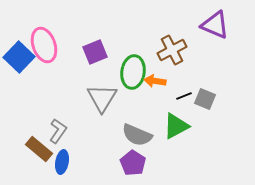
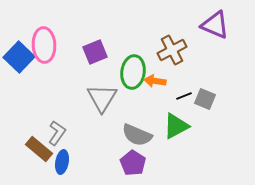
pink ellipse: rotated 16 degrees clockwise
gray L-shape: moved 1 px left, 2 px down
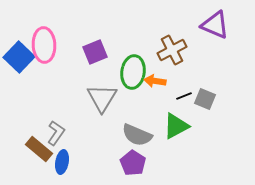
gray L-shape: moved 1 px left
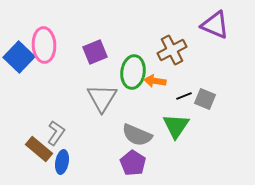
green triangle: rotated 28 degrees counterclockwise
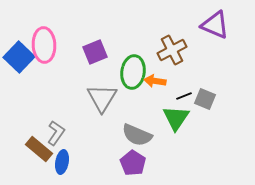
green triangle: moved 8 px up
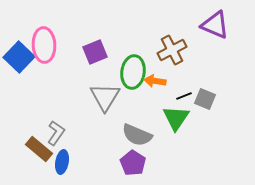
gray triangle: moved 3 px right, 1 px up
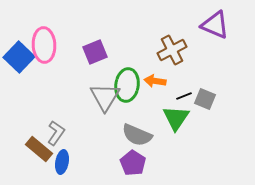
green ellipse: moved 6 px left, 13 px down
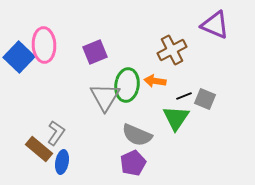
purple pentagon: rotated 15 degrees clockwise
